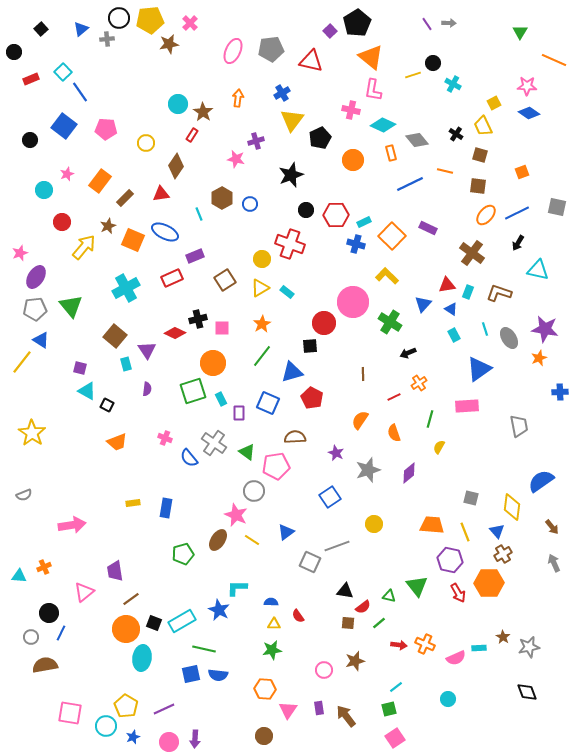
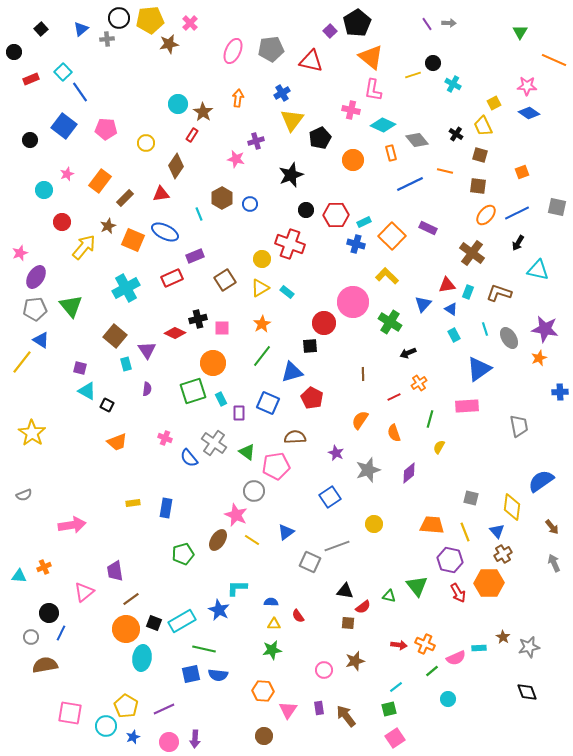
green line at (379, 623): moved 53 px right, 48 px down
orange hexagon at (265, 689): moved 2 px left, 2 px down
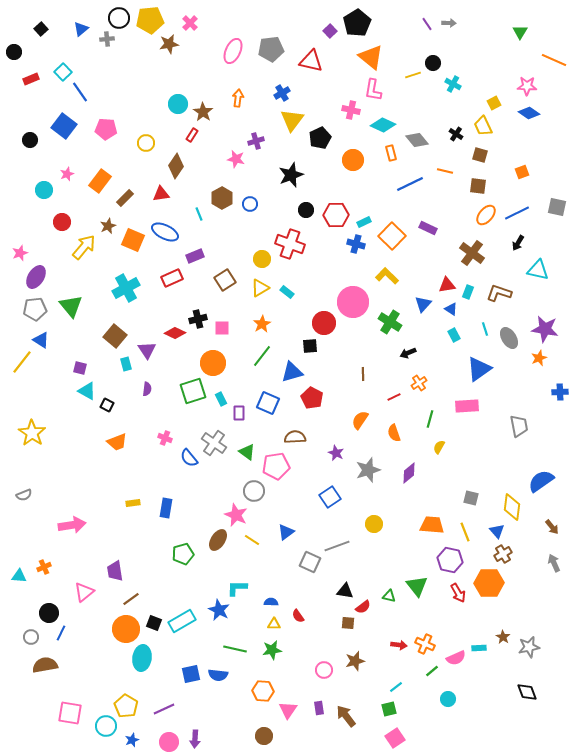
green line at (204, 649): moved 31 px right
blue star at (133, 737): moved 1 px left, 3 px down
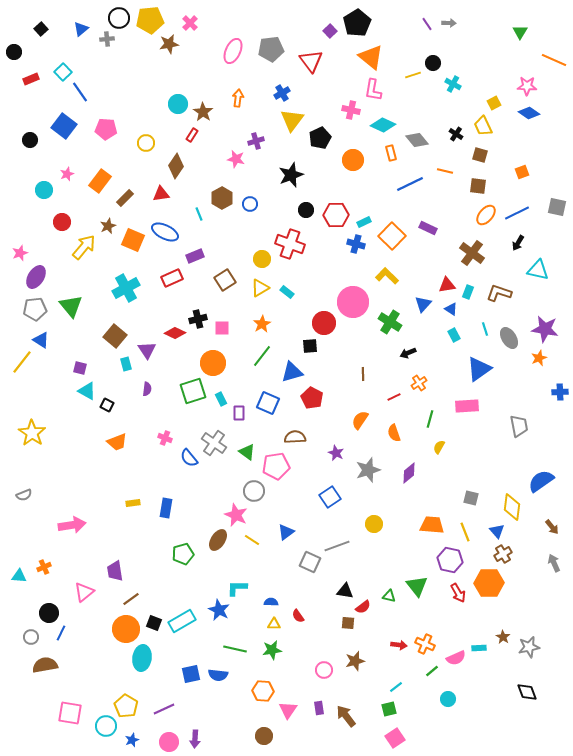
red triangle at (311, 61): rotated 40 degrees clockwise
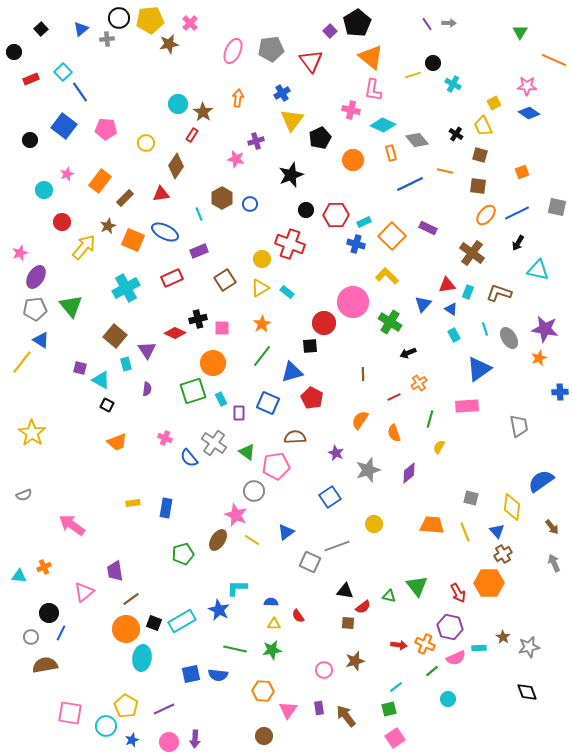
purple rectangle at (195, 256): moved 4 px right, 5 px up
cyan triangle at (87, 391): moved 14 px right, 11 px up
pink arrow at (72, 525): rotated 136 degrees counterclockwise
purple hexagon at (450, 560): moved 67 px down
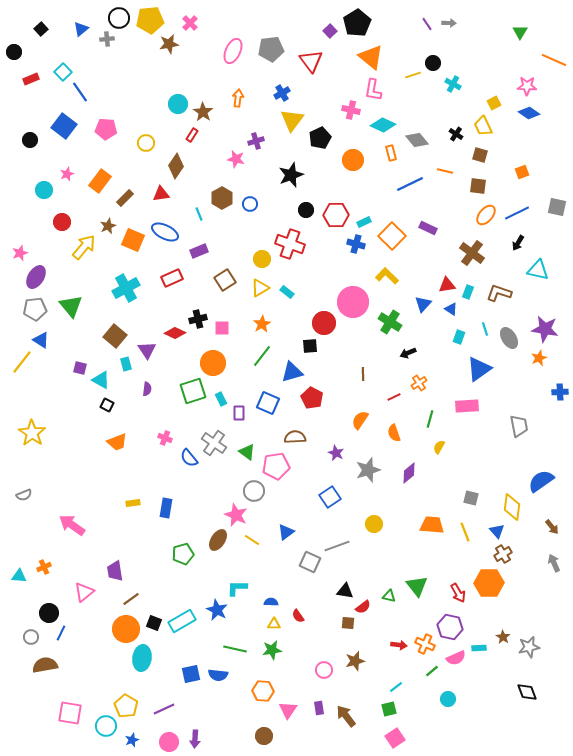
cyan rectangle at (454, 335): moved 5 px right, 2 px down; rotated 48 degrees clockwise
blue star at (219, 610): moved 2 px left
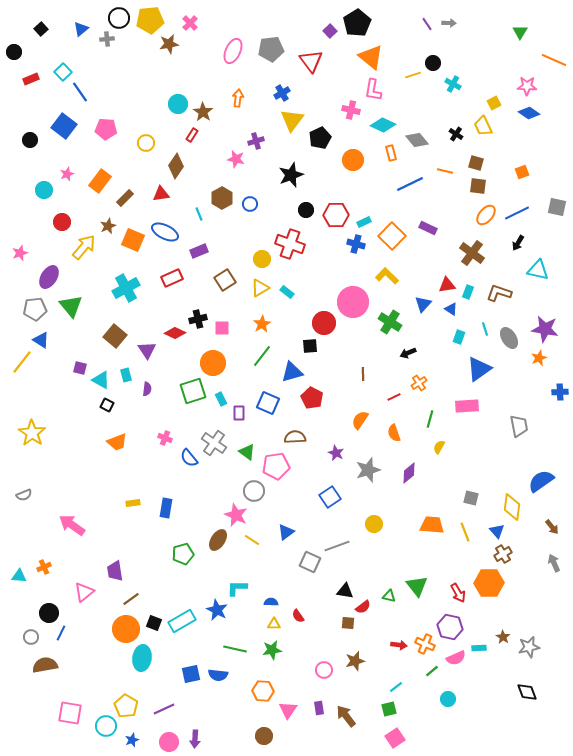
brown square at (480, 155): moved 4 px left, 8 px down
purple ellipse at (36, 277): moved 13 px right
cyan rectangle at (126, 364): moved 11 px down
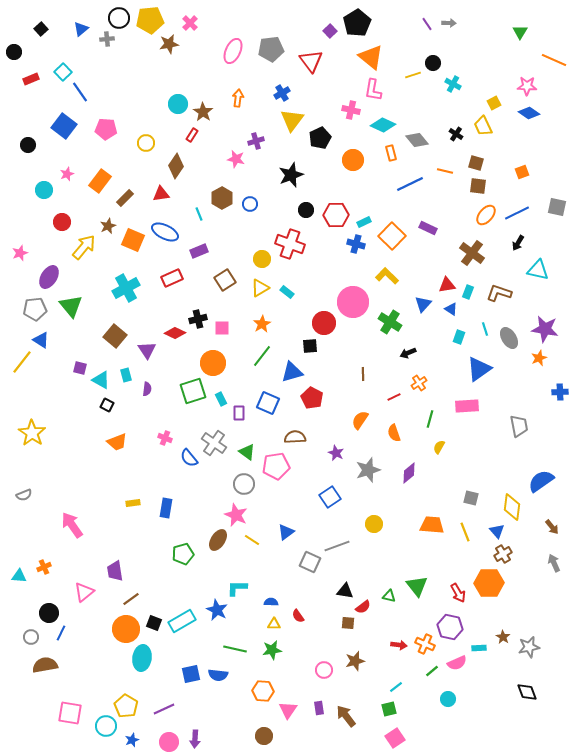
black circle at (30, 140): moved 2 px left, 5 px down
gray circle at (254, 491): moved 10 px left, 7 px up
pink arrow at (72, 525): rotated 20 degrees clockwise
pink semicircle at (456, 658): moved 1 px right, 5 px down
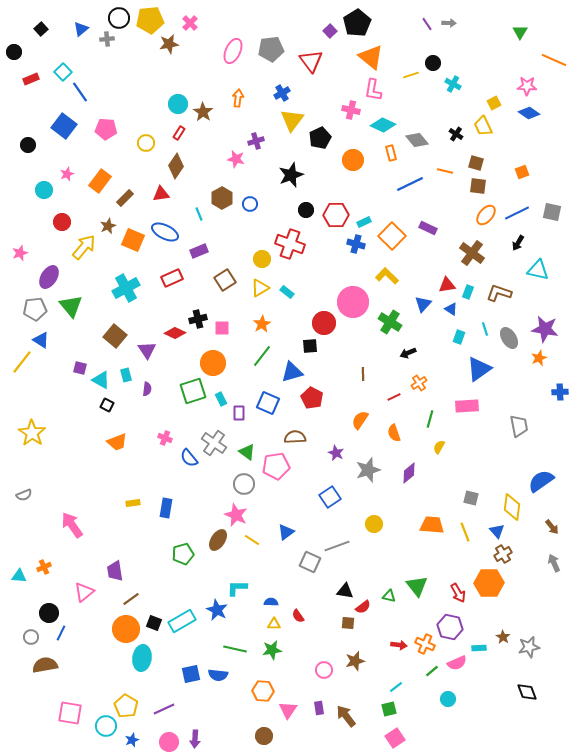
yellow line at (413, 75): moved 2 px left
red rectangle at (192, 135): moved 13 px left, 2 px up
gray square at (557, 207): moved 5 px left, 5 px down
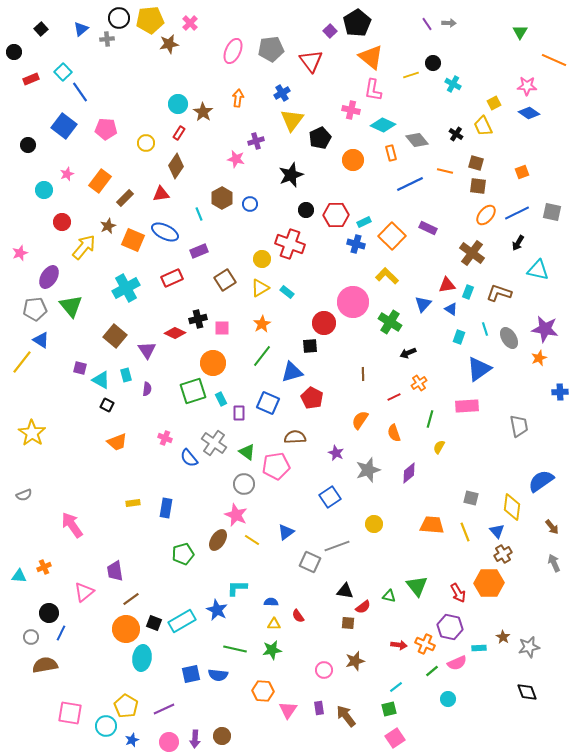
brown circle at (264, 736): moved 42 px left
